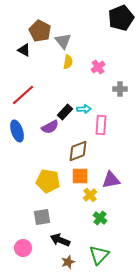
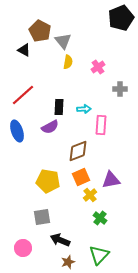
black rectangle: moved 6 px left, 5 px up; rotated 42 degrees counterclockwise
orange square: moved 1 px right, 1 px down; rotated 24 degrees counterclockwise
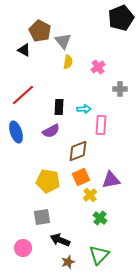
purple semicircle: moved 1 px right, 4 px down
blue ellipse: moved 1 px left, 1 px down
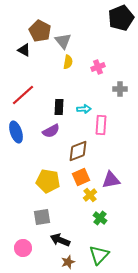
pink cross: rotated 16 degrees clockwise
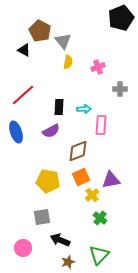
yellow cross: moved 2 px right
